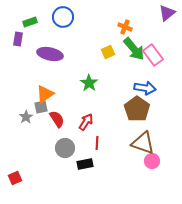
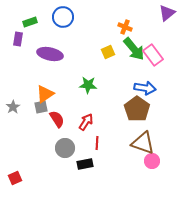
green star: moved 1 px left, 2 px down; rotated 30 degrees counterclockwise
gray star: moved 13 px left, 10 px up
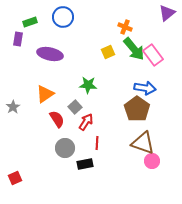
gray square: moved 34 px right; rotated 32 degrees counterclockwise
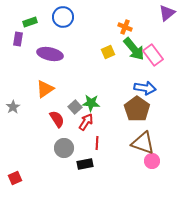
green star: moved 3 px right, 18 px down
orange triangle: moved 5 px up
gray circle: moved 1 px left
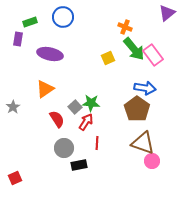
yellow square: moved 6 px down
black rectangle: moved 6 px left, 1 px down
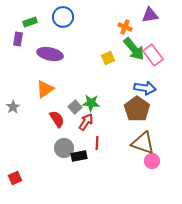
purple triangle: moved 17 px left, 2 px down; rotated 30 degrees clockwise
black rectangle: moved 9 px up
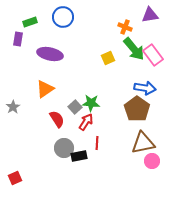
brown triangle: rotated 30 degrees counterclockwise
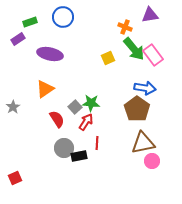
purple rectangle: rotated 48 degrees clockwise
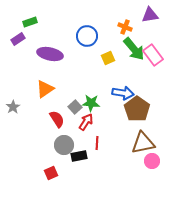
blue circle: moved 24 px right, 19 px down
blue arrow: moved 22 px left, 5 px down
gray circle: moved 3 px up
red square: moved 36 px right, 5 px up
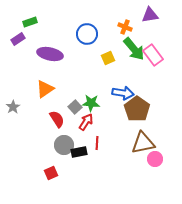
blue circle: moved 2 px up
black rectangle: moved 4 px up
pink circle: moved 3 px right, 2 px up
